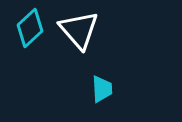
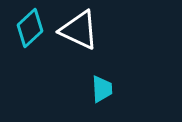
white triangle: rotated 24 degrees counterclockwise
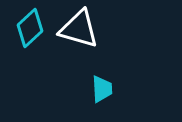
white triangle: moved 1 px up; rotated 9 degrees counterclockwise
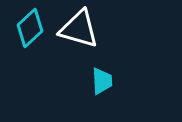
cyan trapezoid: moved 8 px up
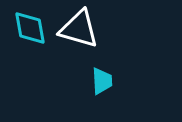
cyan diamond: rotated 57 degrees counterclockwise
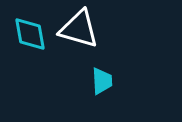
cyan diamond: moved 6 px down
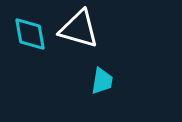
cyan trapezoid: rotated 12 degrees clockwise
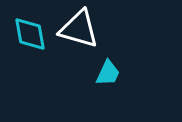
cyan trapezoid: moved 6 px right, 8 px up; rotated 16 degrees clockwise
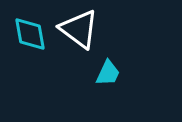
white triangle: rotated 21 degrees clockwise
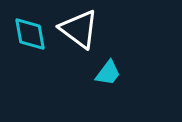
cyan trapezoid: rotated 12 degrees clockwise
